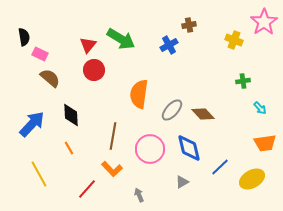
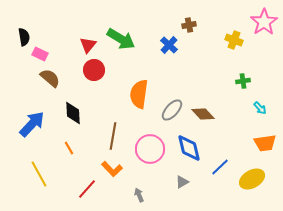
blue cross: rotated 18 degrees counterclockwise
black diamond: moved 2 px right, 2 px up
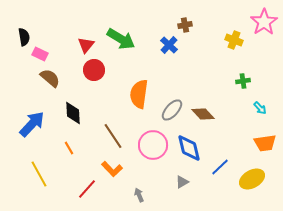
brown cross: moved 4 px left
red triangle: moved 2 px left
brown line: rotated 44 degrees counterclockwise
pink circle: moved 3 px right, 4 px up
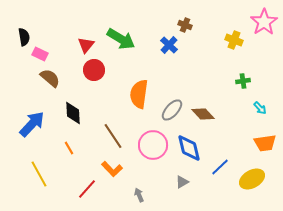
brown cross: rotated 32 degrees clockwise
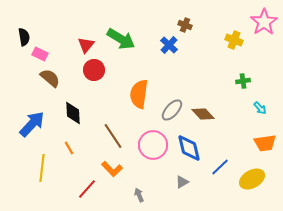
yellow line: moved 3 px right, 6 px up; rotated 36 degrees clockwise
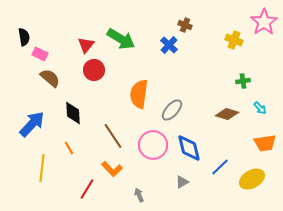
brown diamond: moved 24 px right; rotated 30 degrees counterclockwise
red line: rotated 10 degrees counterclockwise
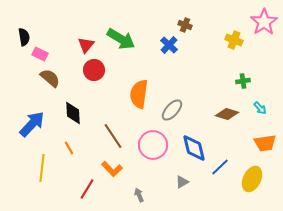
blue diamond: moved 5 px right
yellow ellipse: rotated 35 degrees counterclockwise
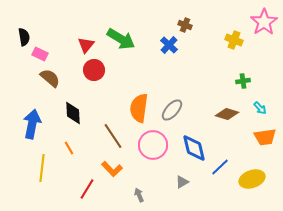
orange semicircle: moved 14 px down
blue arrow: rotated 32 degrees counterclockwise
orange trapezoid: moved 6 px up
yellow ellipse: rotated 45 degrees clockwise
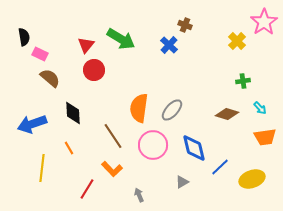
yellow cross: moved 3 px right, 1 px down; rotated 24 degrees clockwise
blue arrow: rotated 120 degrees counterclockwise
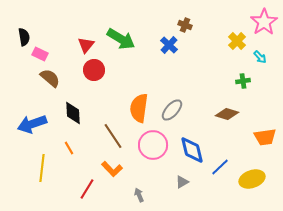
cyan arrow: moved 51 px up
blue diamond: moved 2 px left, 2 px down
